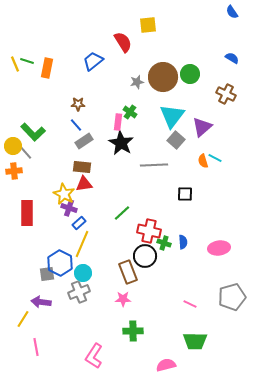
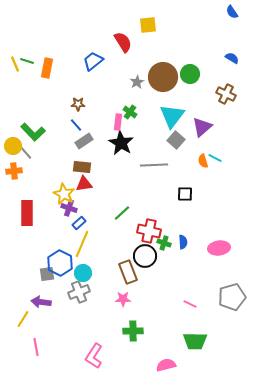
gray star at (137, 82): rotated 16 degrees counterclockwise
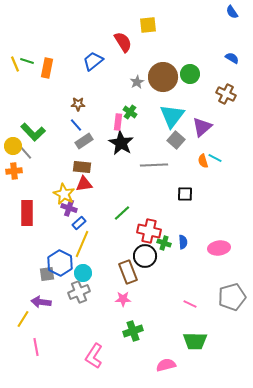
green cross at (133, 331): rotated 18 degrees counterclockwise
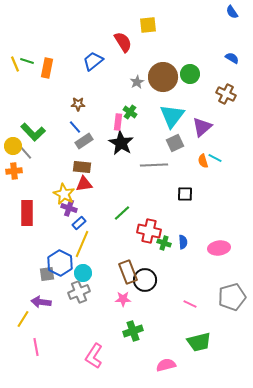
blue line at (76, 125): moved 1 px left, 2 px down
gray square at (176, 140): moved 1 px left, 3 px down; rotated 24 degrees clockwise
black circle at (145, 256): moved 24 px down
green trapezoid at (195, 341): moved 4 px right, 1 px down; rotated 15 degrees counterclockwise
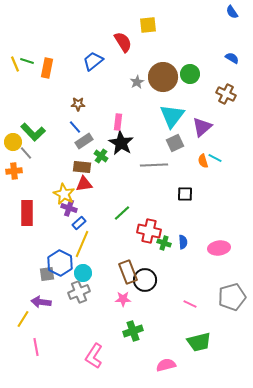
green cross at (130, 112): moved 29 px left, 44 px down
yellow circle at (13, 146): moved 4 px up
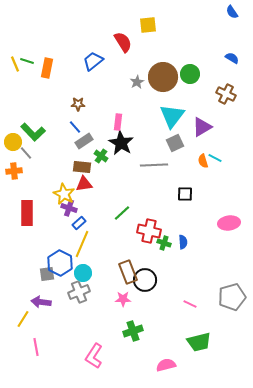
purple triangle at (202, 127): rotated 10 degrees clockwise
pink ellipse at (219, 248): moved 10 px right, 25 px up
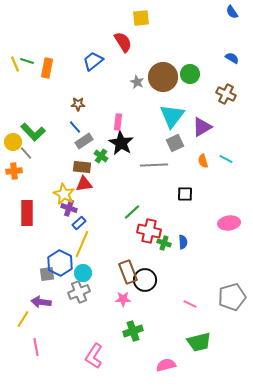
yellow square at (148, 25): moved 7 px left, 7 px up
gray star at (137, 82): rotated 16 degrees counterclockwise
cyan line at (215, 158): moved 11 px right, 1 px down
green line at (122, 213): moved 10 px right, 1 px up
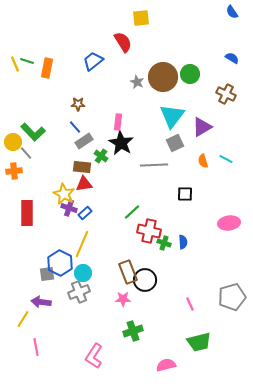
blue rectangle at (79, 223): moved 6 px right, 10 px up
pink line at (190, 304): rotated 40 degrees clockwise
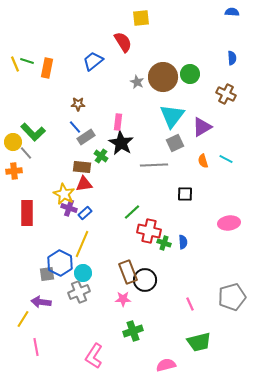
blue semicircle at (232, 12): rotated 128 degrees clockwise
blue semicircle at (232, 58): rotated 56 degrees clockwise
gray rectangle at (84, 141): moved 2 px right, 4 px up
